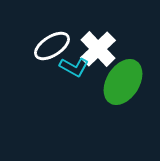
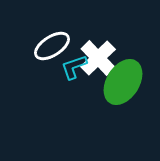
white cross: moved 9 px down
cyan L-shape: rotated 132 degrees clockwise
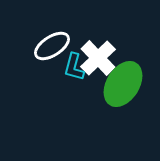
cyan L-shape: rotated 56 degrees counterclockwise
green ellipse: moved 2 px down
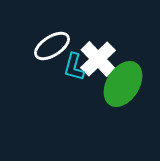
white cross: moved 1 px down
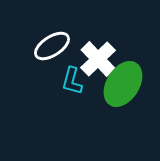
cyan L-shape: moved 2 px left, 14 px down
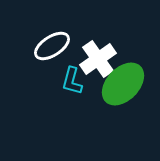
white cross: rotated 9 degrees clockwise
green ellipse: rotated 12 degrees clockwise
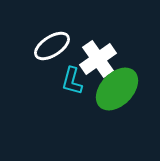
green ellipse: moved 6 px left, 5 px down
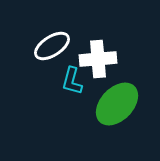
white cross: rotated 30 degrees clockwise
green ellipse: moved 15 px down
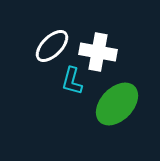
white ellipse: rotated 12 degrees counterclockwise
white cross: moved 7 px up; rotated 15 degrees clockwise
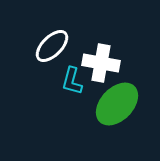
white cross: moved 3 px right, 11 px down
